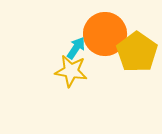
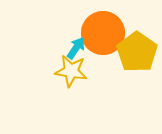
orange circle: moved 2 px left, 1 px up
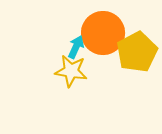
cyan arrow: moved 1 px up; rotated 10 degrees counterclockwise
yellow pentagon: rotated 9 degrees clockwise
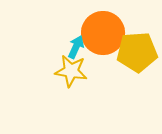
yellow pentagon: rotated 24 degrees clockwise
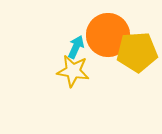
orange circle: moved 5 px right, 2 px down
yellow star: moved 2 px right
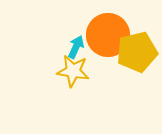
yellow pentagon: rotated 9 degrees counterclockwise
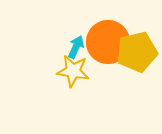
orange circle: moved 7 px down
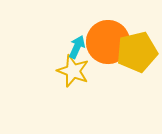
cyan arrow: moved 1 px right
yellow star: rotated 12 degrees clockwise
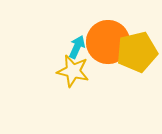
yellow star: rotated 8 degrees counterclockwise
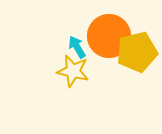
orange circle: moved 1 px right, 6 px up
cyan arrow: rotated 55 degrees counterclockwise
